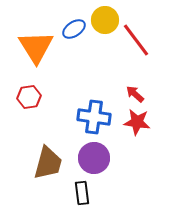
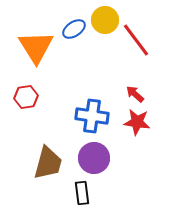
red hexagon: moved 3 px left
blue cross: moved 2 px left, 1 px up
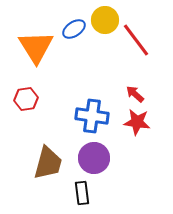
red hexagon: moved 2 px down
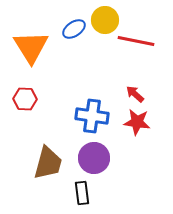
red line: moved 1 px down; rotated 42 degrees counterclockwise
orange triangle: moved 5 px left
red hexagon: moved 1 px left; rotated 10 degrees clockwise
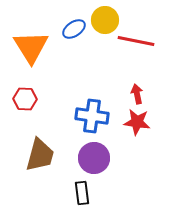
red arrow: moved 2 px right; rotated 36 degrees clockwise
brown trapezoid: moved 8 px left, 8 px up
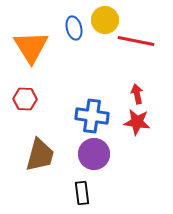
blue ellipse: moved 1 px up; rotated 70 degrees counterclockwise
purple circle: moved 4 px up
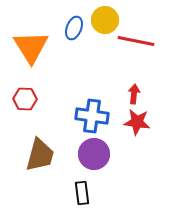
blue ellipse: rotated 35 degrees clockwise
red arrow: moved 3 px left; rotated 18 degrees clockwise
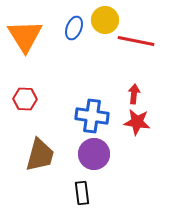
orange triangle: moved 6 px left, 11 px up
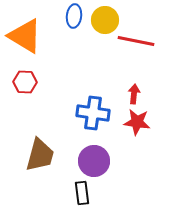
blue ellipse: moved 12 px up; rotated 15 degrees counterclockwise
orange triangle: rotated 27 degrees counterclockwise
red hexagon: moved 17 px up
blue cross: moved 1 px right, 3 px up
purple circle: moved 7 px down
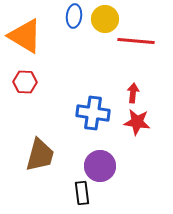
yellow circle: moved 1 px up
red line: rotated 6 degrees counterclockwise
red arrow: moved 1 px left, 1 px up
purple circle: moved 6 px right, 5 px down
